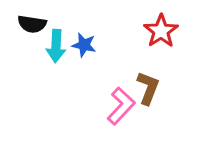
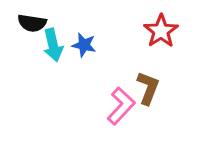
black semicircle: moved 1 px up
cyan arrow: moved 3 px left, 1 px up; rotated 16 degrees counterclockwise
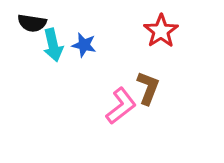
pink L-shape: rotated 9 degrees clockwise
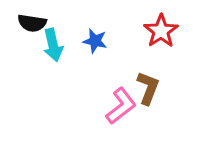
blue star: moved 11 px right, 4 px up
